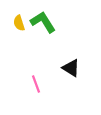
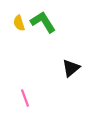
black triangle: rotated 48 degrees clockwise
pink line: moved 11 px left, 14 px down
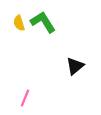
black triangle: moved 4 px right, 2 px up
pink line: rotated 42 degrees clockwise
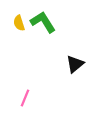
black triangle: moved 2 px up
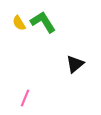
yellow semicircle: rotated 14 degrees counterclockwise
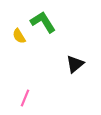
yellow semicircle: moved 13 px down
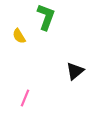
green L-shape: moved 3 px right, 5 px up; rotated 52 degrees clockwise
black triangle: moved 7 px down
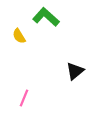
green L-shape: rotated 68 degrees counterclockwise
pink line: moved 1 px left
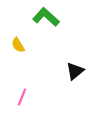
yellow semicircle: moved 1 px left, 9 px down
pink line: moved 2 px left, 1 px up
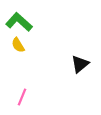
green L-shape: moved 27 px left, 5 px down
black triangle: moved 5 px right, 7 px up
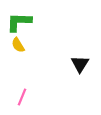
green L-shape: rotated 40 degrees counterclockwise
black triangle: rotated 18 degrees counterclockwise
